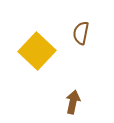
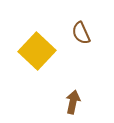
brown semicircle: rotated 35 degrees counterclockwise
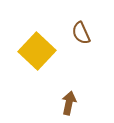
brown arrow: moved 4 px left, 1 px down
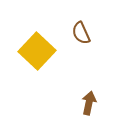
brown arrow: moved 20 px right
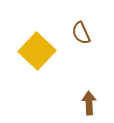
brown arrow: rotated 15 degrees counterclockwise
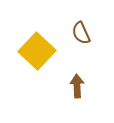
brown arrow: moved 12 px left, 17 px up
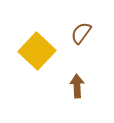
brown semicircle: rotated 60 degrees clockwise
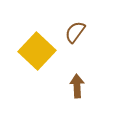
brown semicircle: moved 6 px left, 1 px up
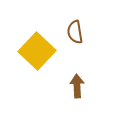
brown semicircle: rotated 45 degrees counterclockwise
